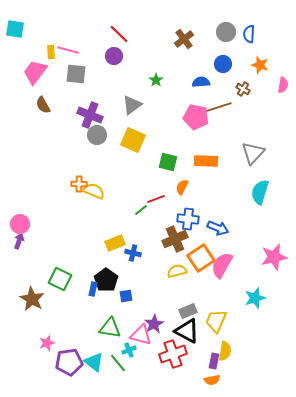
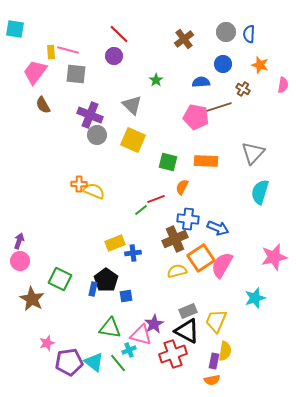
gray triangle at (132, 105): rotated 40 degrees counterclockwise
pink circle at (20, 224): moved 37 px down
blue cross at (133, 253): rotated 21 degrees counterclockwise
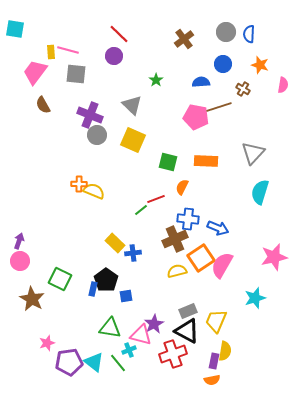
yellow rectangle at (115, 243): rotated 66 degrees clockwise
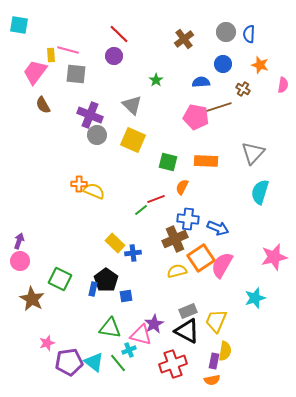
cyan square at (15, 29): moved 4 px right, 4 px up
yellow rectangle at (51, 52): moved 3 px down
red cross at (173, 354): moved 10 px down
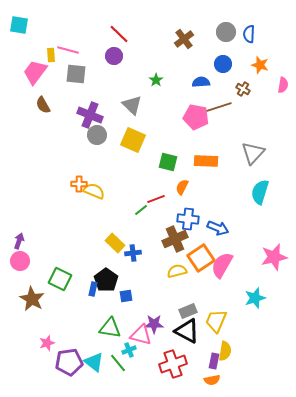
purple star at (154, 324): rotated 30 degrees clockwise
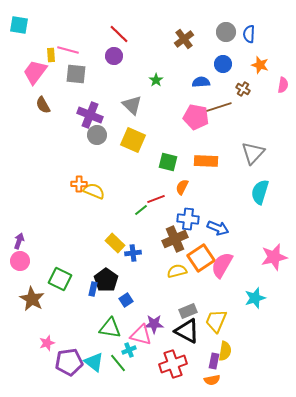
blue square at (126, 296): moved 4 px down; rotated 24 degrees counterclockwise
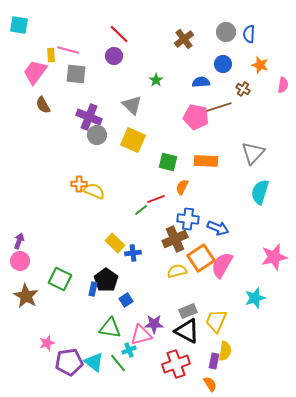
purple cross at (90, 115): moved 1 px left, 2 px down
brown star at (32, 299): moved 6 px left, 3 px up
pink triangle at (141, 335): rotated 30 degrees counterclockwise
red cross at (173, 364): moved 3 px right
orange semicircle at (212, 380): moved 2 px left, 4 px down; rotated 112 degrees counterclockwise
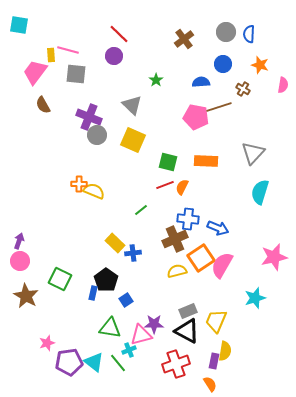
red line at (156, 199): moved 9 px right, 14 px up
blue rectangle at (93, 289): moved 4 px down
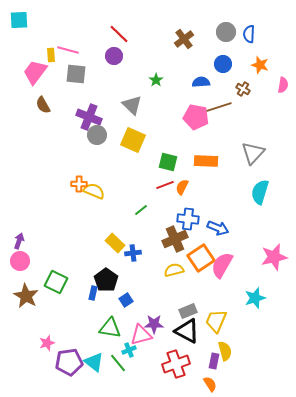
cyan square at (19, 25): moved 5 px up; rotated 12 degrees counterclockwise
yellow semicircle at (177, 271): moved 3 px left, 1 px up
green square at (60, 279): moved 4 px left, 3 px down
yellow semicircle at (225, 351): rotated 24 degrees counterclockwise
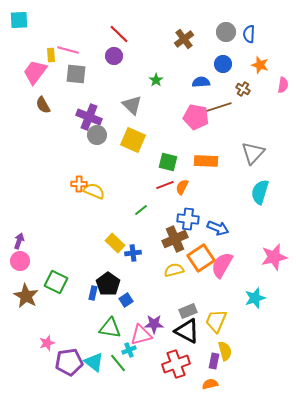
black pentagon at (106, 280): moved 2 px right, 4 px down
orange semicircle at (210, 384): rotated 70 degrees counterclockwise
